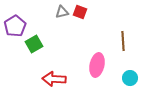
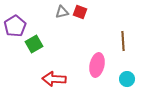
cyan circle: moved 3 px left, 1 px down
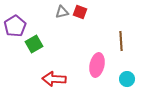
brown line: moved 2 px left
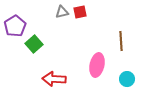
red square: rotated 32 degrees counterclockwise
green square: rotated 12 degrees counterclockwise
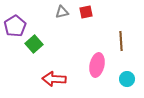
red square: moved 6 px right
